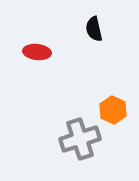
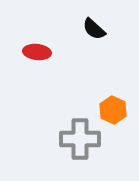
black semicircle: rotated 35 degrees counterclockwise
gray cross: rotated 18 degrees clockwise
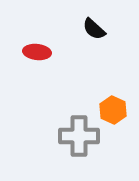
gray cross: moved 1 px left, 3 px up
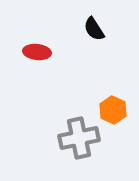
black semicircle: rotated 15 degrees clockwise
gray cross: moved 2 px down; rotated 12 degrees counterclockwise
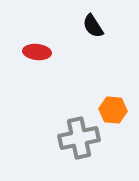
black semicircle: moved 1 px left, 3 px up
orange hexagon: rotated 20 degrees counterclockwise
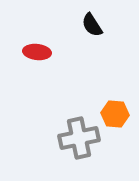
black semicircle: moved 1 px left, 1 px up
orange hexagon: moved 2 px right, 4 px down
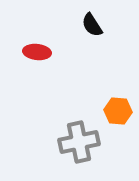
orange hexagon: moved 3 px right, 3 px up
gray cross: moved 4 px down
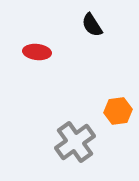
orange hexagon: rotated 12 degrees counterclockwise
gray cross: moved 4 px left; rotated 24 degrees counterclockwise
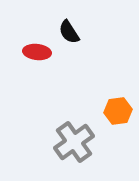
black semicircle: moved 23 px left, 7 px down
gray cross: moved 1 px left
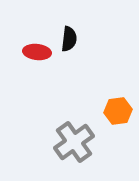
black semicircle: moved 7 px down; rotated 140 degrees counterclockwise
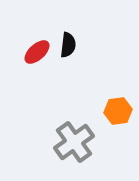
black semicircle: moved 1 px left, 6 px down
red ellipse: rotated 48 degrees counterclockwise
